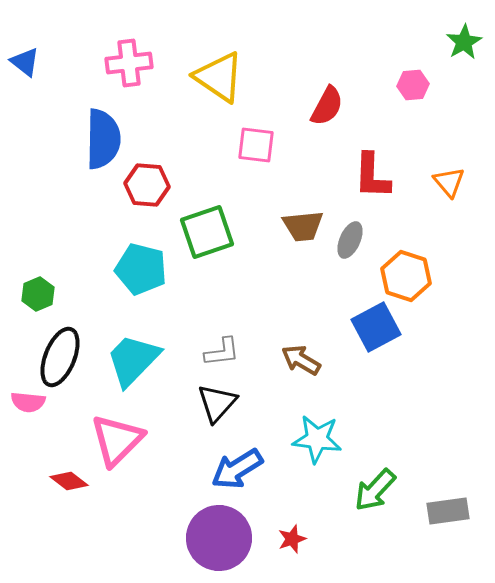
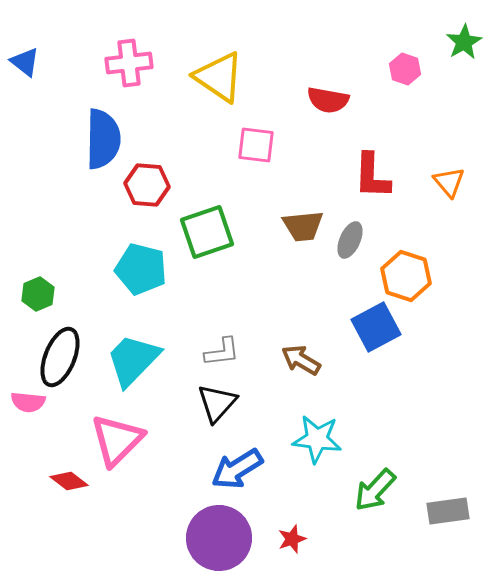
pink hexagon: moved 8 px left, 16 px up; rotated 24 degrees clockwise
red semicircle: moved 1 px right, 6 px up; rotated 72 degrees clockwise
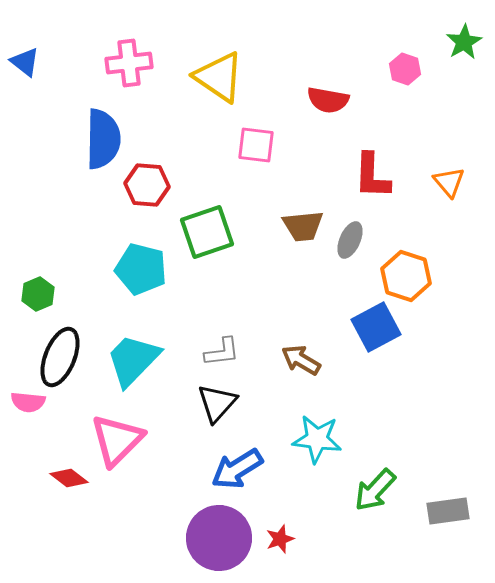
red diamond: moved 3 px up
red star: moved 12 px left
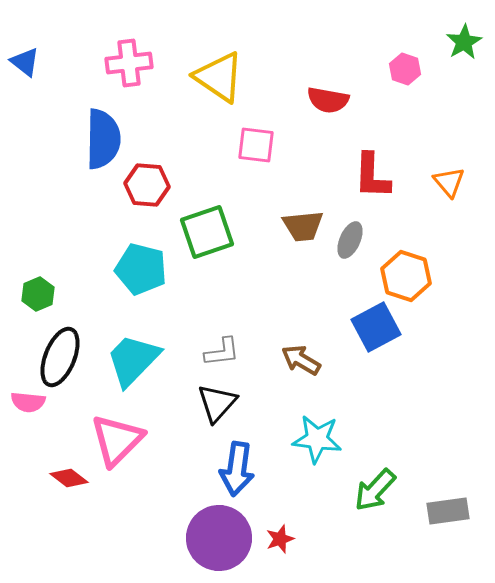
blue arrow: rotated 50 degrees counterclockwise
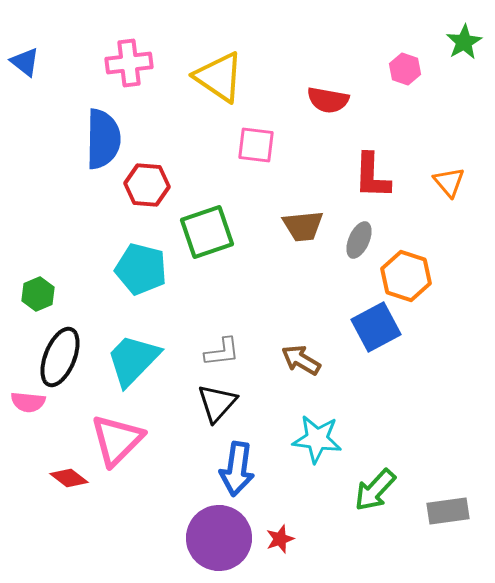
gray ellipse: moved 9 px right
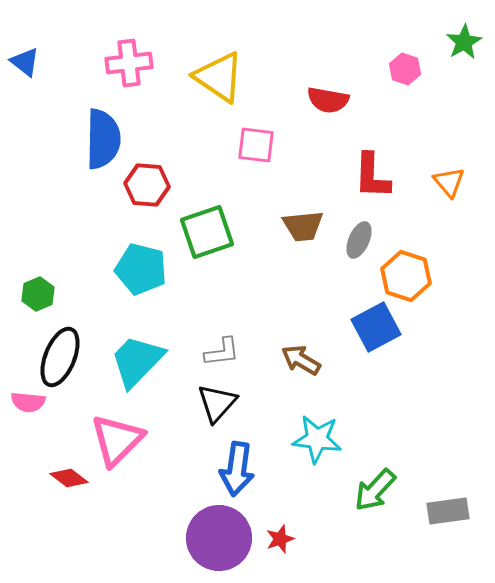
cyan trapezoid: moved 4 px right, 1 px down
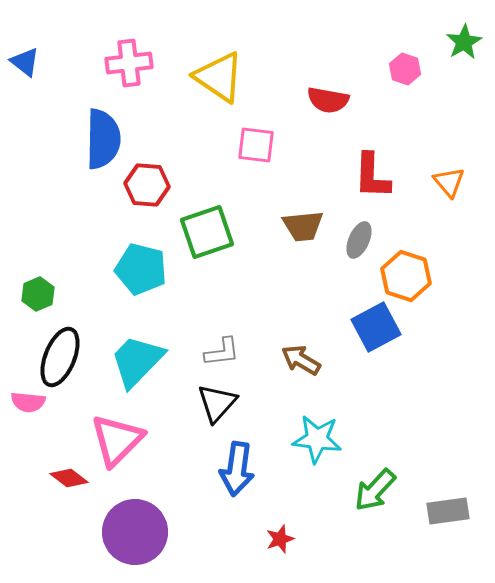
purple circle: moved 84 px left, 6 px up
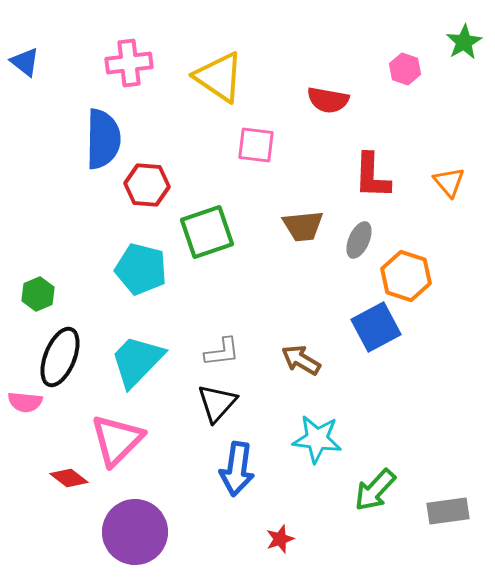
pink semicircle: moved 3 px left
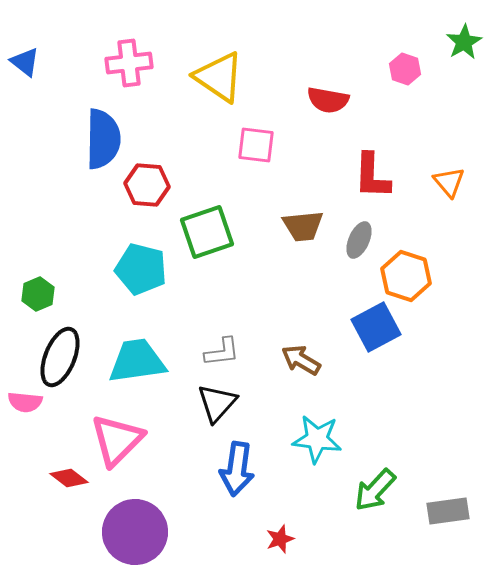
cyan trapezoid: rotated 38 degrees clockwise
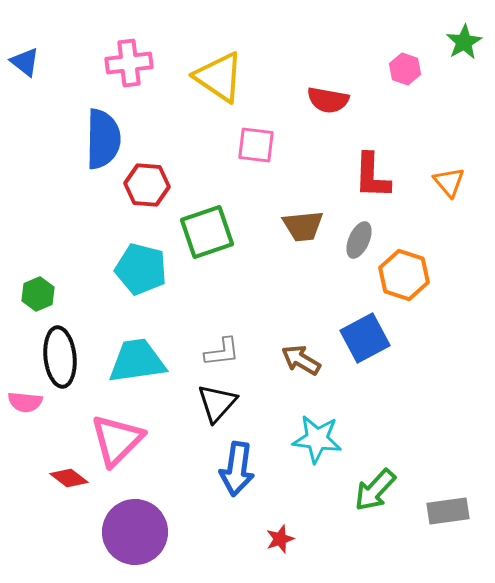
orange hexagon: moved 2 px left, 1 px up
blue square: moved 11 px left, 11 px down
black ellipse: rotated 28 degrees counterclockwise
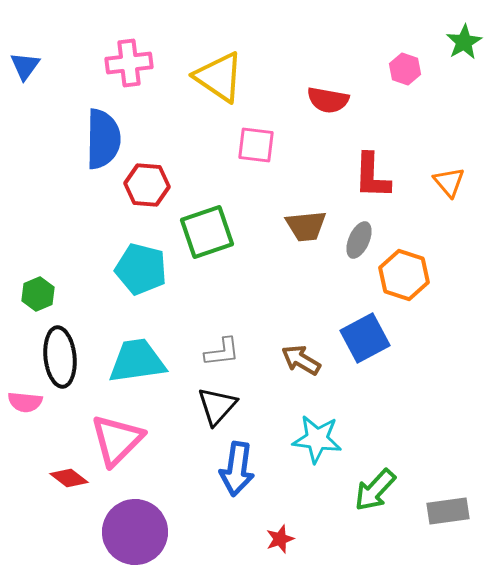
blue triangle: moved 4 px down; rotated 28 degrees clockwise
brown trapezoid: moved 3 px right
black triangle: moved 3 px down
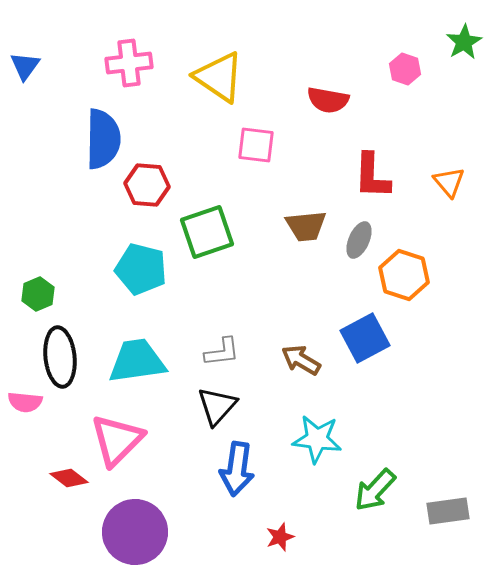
red star: moved 2 px up
